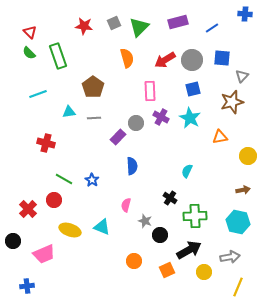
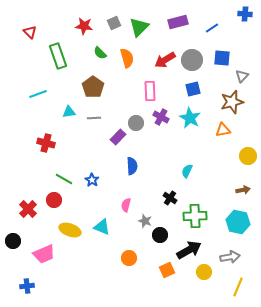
green semicircle at (29, 53): moved 71 px right
orange triangle at (220, 137): moved 3 px right, 7 px up
orange circle at (134, 261): moved 5 px left, 3 px up
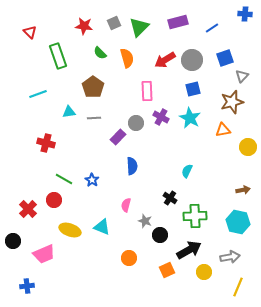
blue square at (222, 58): moved 3 px right; rotated 24 degrees counterclockwise
pink rectangle at (150, 91): moved 3 px left
yellow circle at (248, 156): moved 9 px up
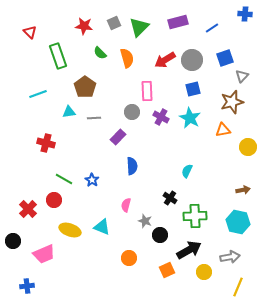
brown pentagon at (93, 87): moved 8 px left
gray circle at (136, 123): moved 4 px left, 11 px up
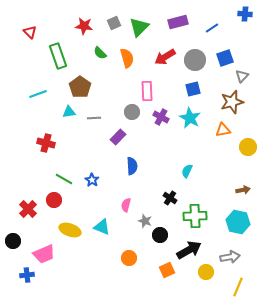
red arrow at (165, 60): moved 3 px up
gray circle at (192, 60): moved 3 px right
brown pentagon at (85, 87): moved 5 px left
yellow circle at (204, 272): moved 2 px right
blue cross at (27, 286): moved 11 px up
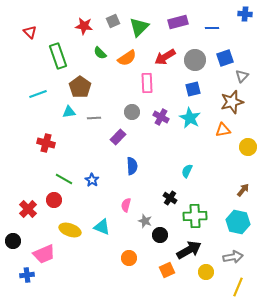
gray square at (114, 23): moved 1 px left, 2 px up
blue line at (212, 28): rotated 32 degrees clockwise
orange semicircle at (127, 58): rotated 72 degrees clockwise
pink rectangle at (147, 91): moved 8 px up
brown arrow at (243, 190): rotated 40 degrees counterclockwise
gray arrow at (230, 257): moved 3 px right
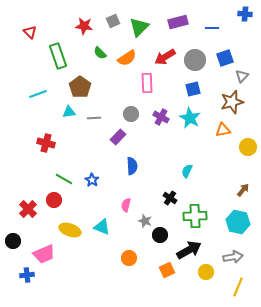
gray circle at (132, 112): moved 1 px left, 2 px down
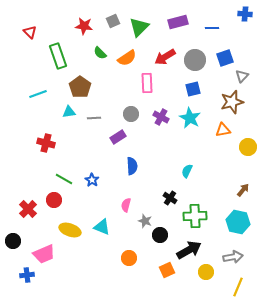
purple rectangle at (118, 137): rotated 14 degrees clockwise
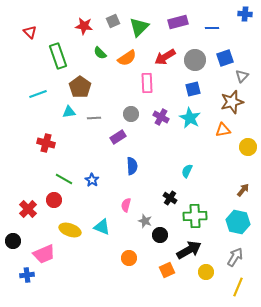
gray arrow at (233, 257): moved 2 px right; rotated 48 degrees counterclockwise
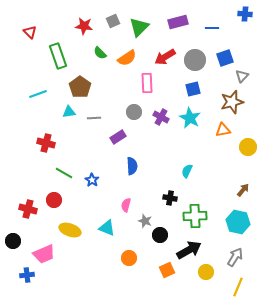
gray circle at (131, 114): moved 3 px right, 2 px up
green line at (64, 179): moved 6 px up
black cross at (170, 198): rotated 24 degrees counterclockwise
red cross at (28, 209): rotated 30 degrees counterclockwise
cyan triangle at (102, 227): moved 5 px right, 1 px down
